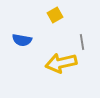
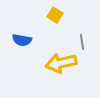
yellow square: rotated 28 degrees counterclockwise
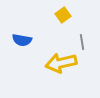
yellow square: moved 8 px right; rotated 21 degrees clockwise
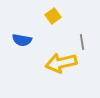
yellow square: moved 10 px left, 1 px down
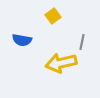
gray line: rotated 21 degrees clockwise
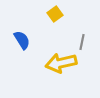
yellow square: moved 2 px right, 2 px up
blue semicircle: rotated 132 degrees counterclockwise
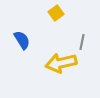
yellow square: moved 1 px right, 1 px up
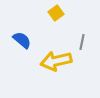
blue semicircle: rotated 18 degrees counterclockwise
yellow arrow: moved 5 px left, 2 px up
